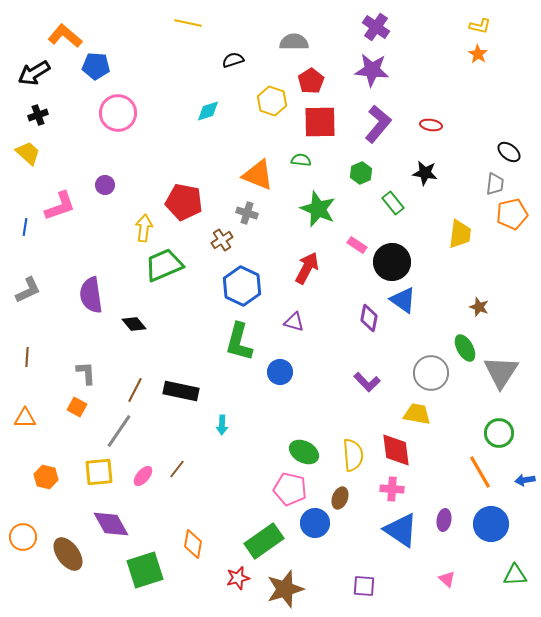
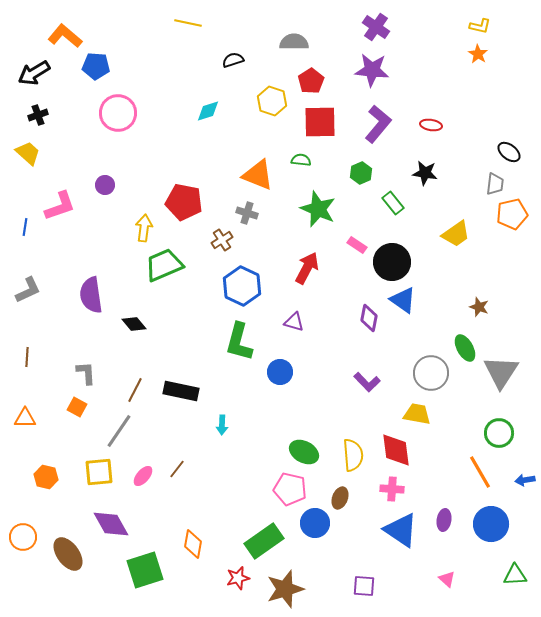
yellow trapezoid at (460, 234): moved 4 px left; rotated 48 degrees clockwise
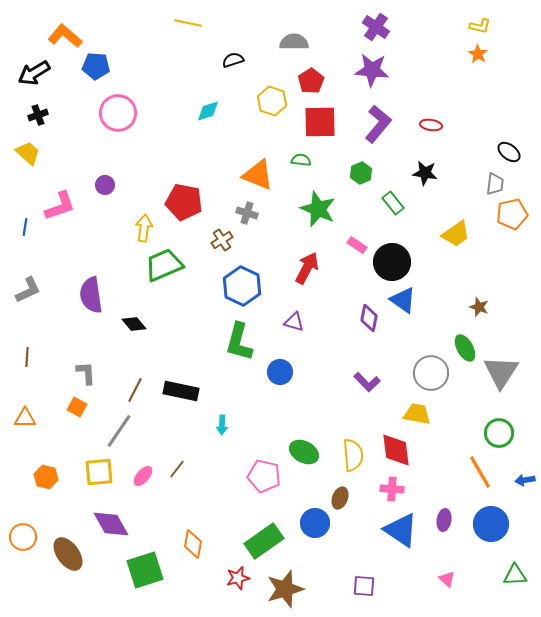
pink pentagon at (290, 489): moved 26 px left, 13 px up
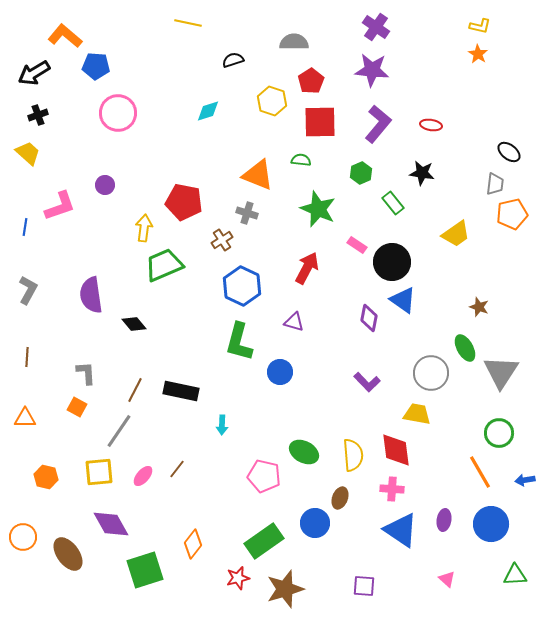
black star at (425, 173): moved 3 px left
gray L-shape at (28, 290): rotated 36 degrees counterclockwise
orange diamond at (193, 544): rotated 28 degrees clockwise
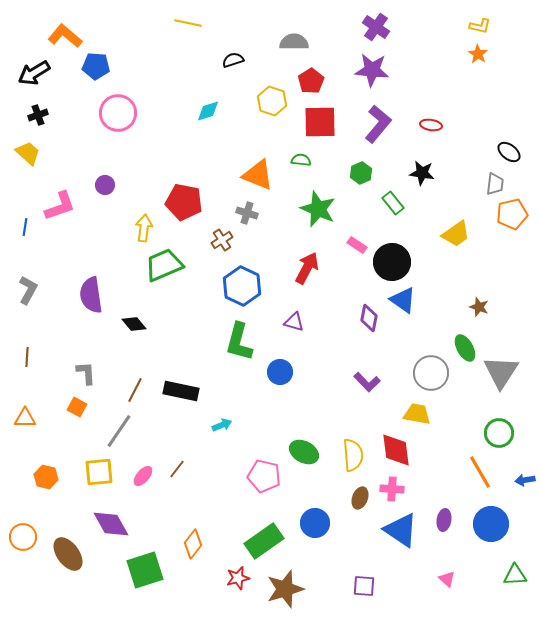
cyan arrow at (222, 425): rotated 114 degrees counterclockwise
brown ellipse at (340, 498): moved 20 px right
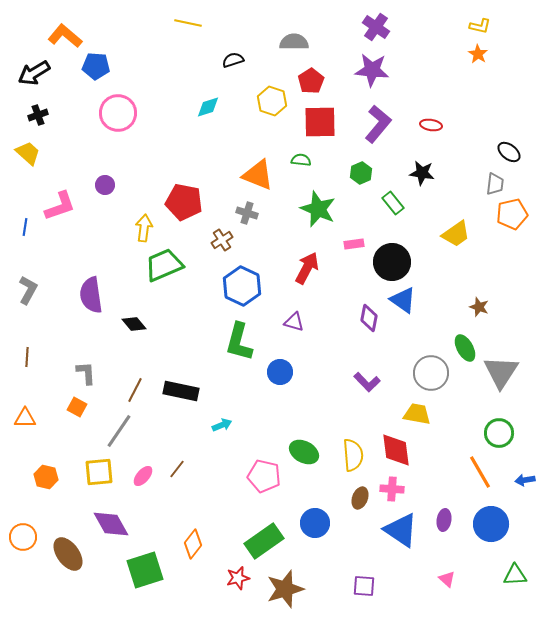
cyan diamond at (208, 111): moved 4 px up
pink rectangle at (357, 245): moved 3 px left, 1 px up; rotated 42 degrees counterclockwise
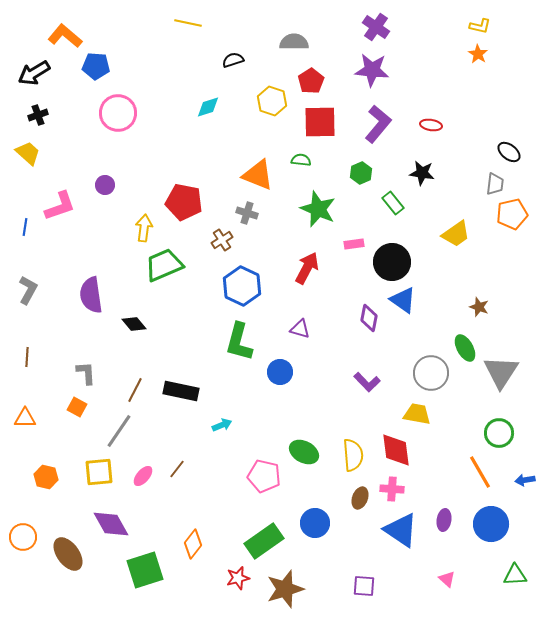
purple triangle at (294, 322): moved 6 px right, 7 px down
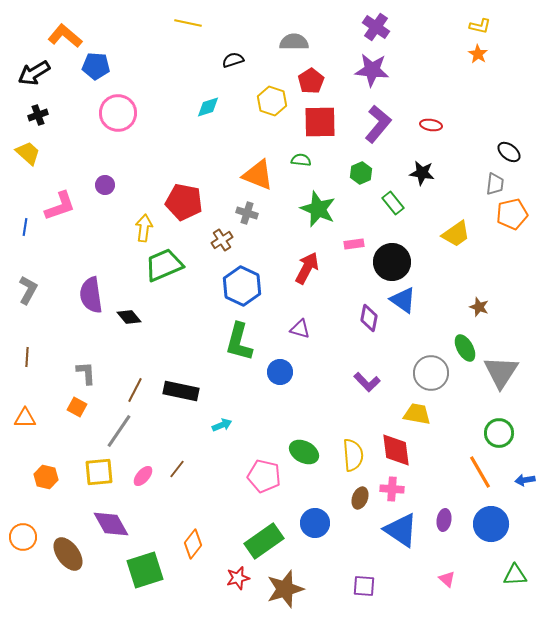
black diamond at (134, 324): moved 5 px left, 7 px up
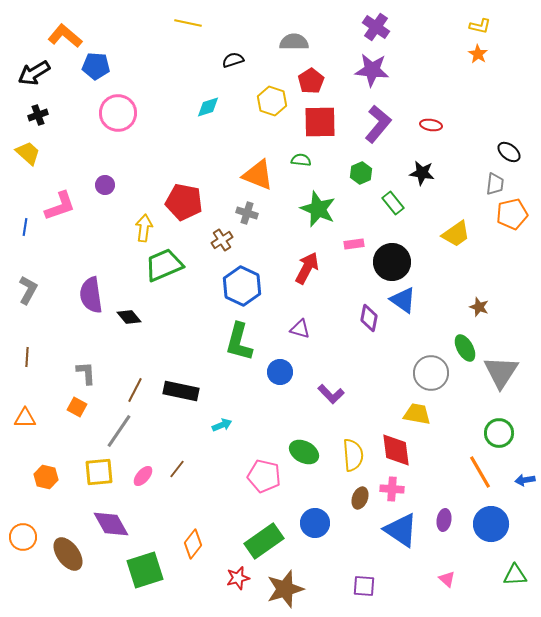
purple L-shape at (367, 382): moved 36 px left, 12 px down
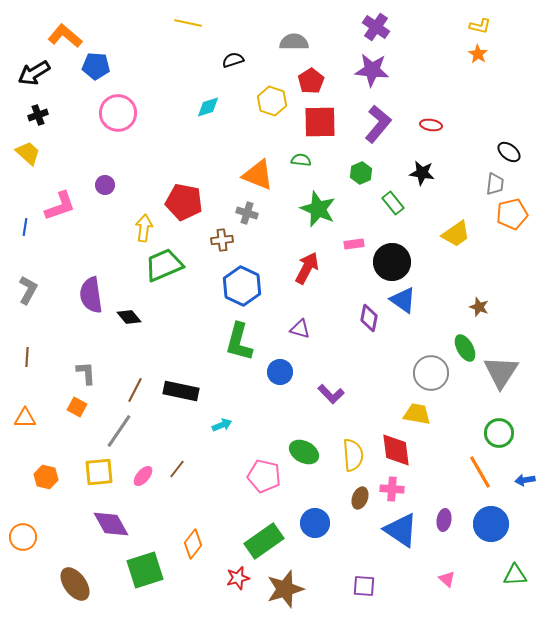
brown cross at (222, 240): rotated 25 degrees clockwise
brown ellipse at (68, 554): moved 7 px right, 30 px down
